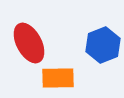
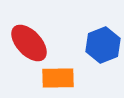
red ellipse: rotated 15 degrees counterclockwise
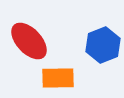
red ellipse: moved 2 px up
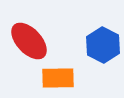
blue hexagon: rotated 12 degrees counterclockwise
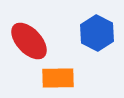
blue hexagon: moved 6 px left, 12 px up
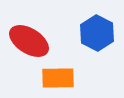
red ellipse: rotated 15 degrees counterclockwise
